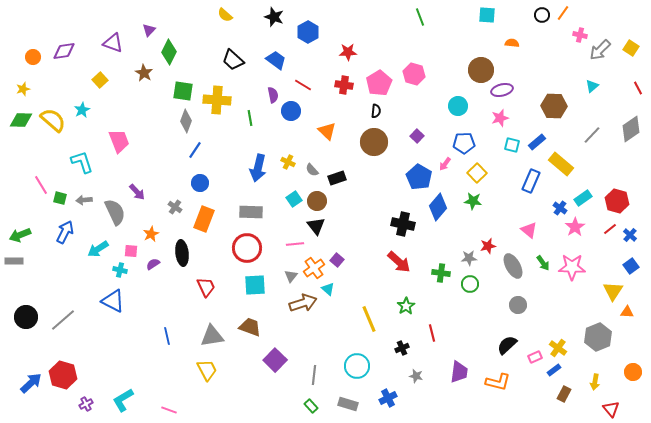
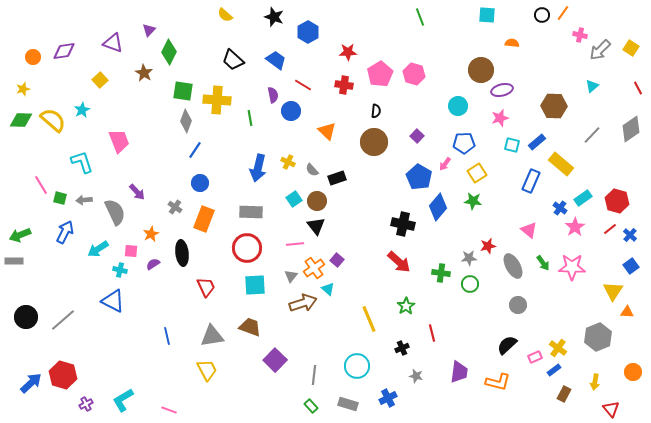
pink pentagon at (379, 83): moved 1 px right, 9 px up
yellow square at (477, 173): rotated 12 degrees clockwise
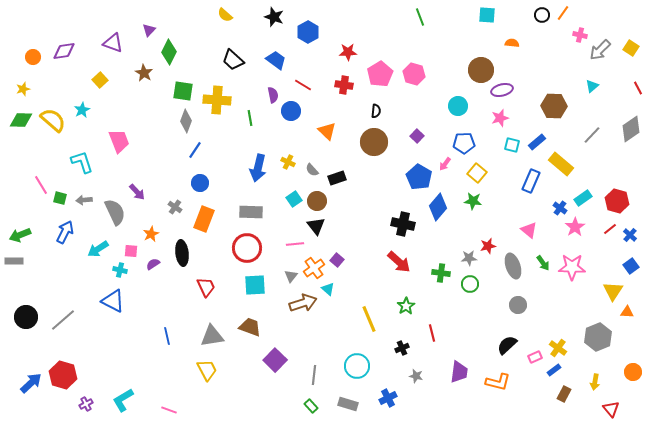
yellow square at (477, 173): rotated 18 degrees counterclockwise
gray ellipse at (513, 266): rotated 10 degrees clockwise
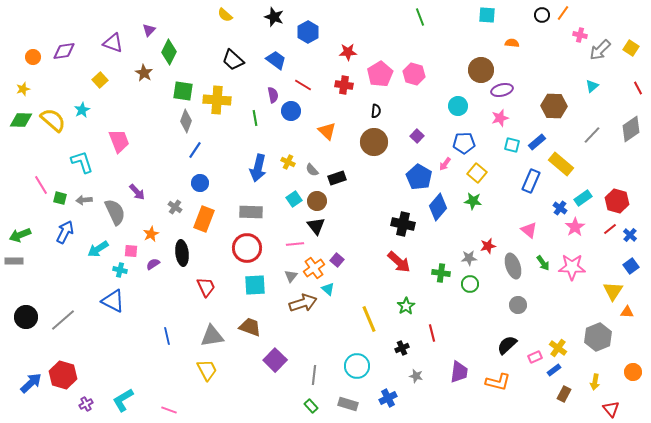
green line at (250, 118): moved 5 px right
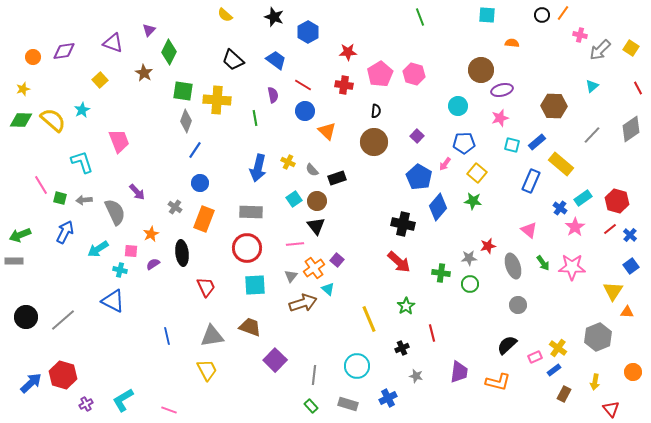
blue circle at (291, 111): moved 14 px right
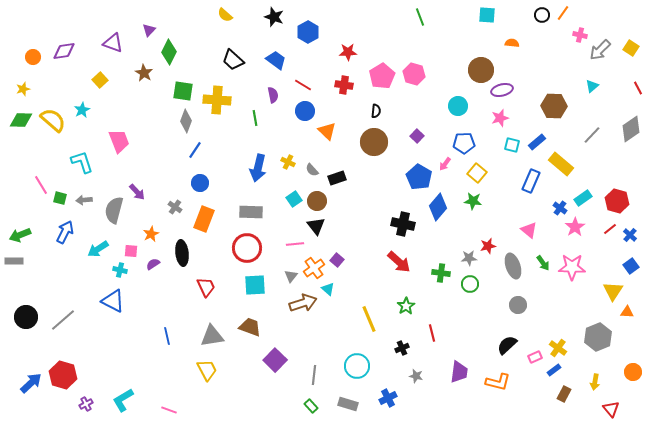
pink pentagon at (380, 74): moved 2 px right, 2 px down
gray semicircle at (115, 212): moved 1 px left, 2 px up; rotated 140 degrees counterclockwise
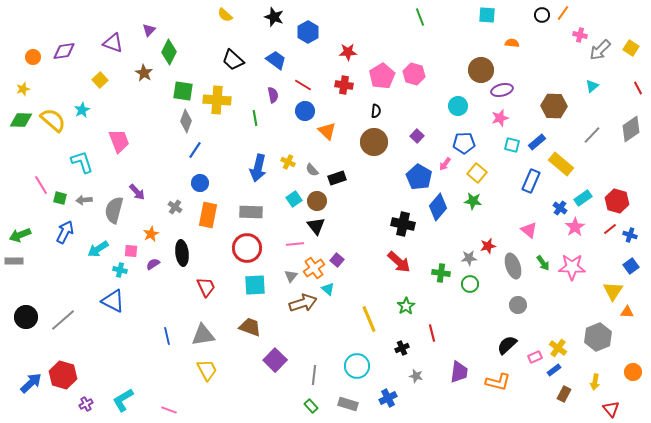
orange rectangle at (204, 219): moved 4 px right, 4 px up; rotated 10 degrees counterclockwise
blue cross at (630, 235): rotated 24 degrees counterclockwise
gray triangle at (212, 336): moved 9 px left, 1 px up
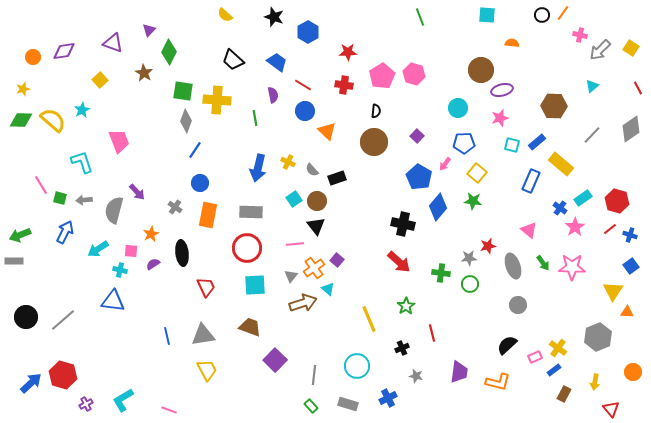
blue trapezoid at (276, 60): moved 1 px right, 2 px down
cyan circle at (458, 106): moved 2 px down
blue triangle at (113, 301): rotated 20 degrees counterclockwise
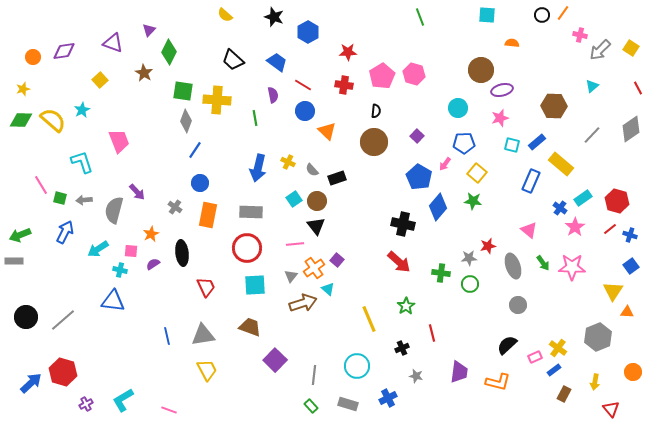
red hexagon at (63, 375): moved 3 px up
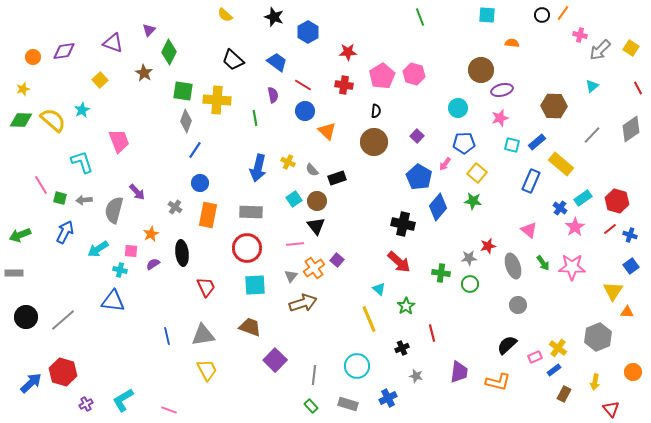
gray rectangle at (14, 261): moved 12 px down
cyan triangle at (328, 289): moved 51 px right
